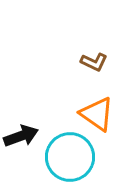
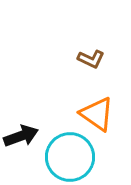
brown L-shape: moved 3 px left, 3 px up
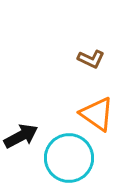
black arrow: rotated 8 degrees counterclockwise
cyan circle: moved 1 px left, 1 px down
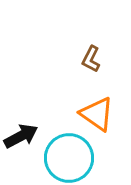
brown L-shape: rotated 92 degrees clockwise
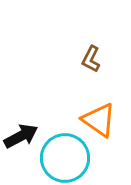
orange triangle: moved 2 px right, 6 px down
cyan circle: moved 4 px left
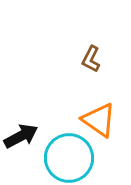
cyan circle: moved 4 px right
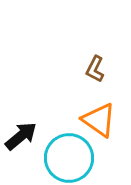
brown L-shape: moved 4 px right, 10 px down
black arrow: rotated 12 degrees counterclockwise
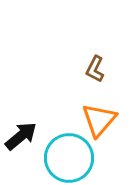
orange triangle: rotated 36 degrees clockwise
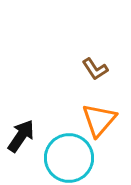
brown L-shape: rotated 60 degrees counterclockwise
black arrow: rotated 16 degrees counterclockwise
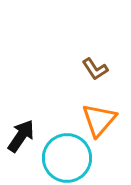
cyan circle: moved 2 px left
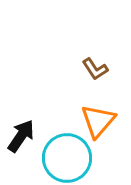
orange triangle: moved 1 px left, 1 px down
